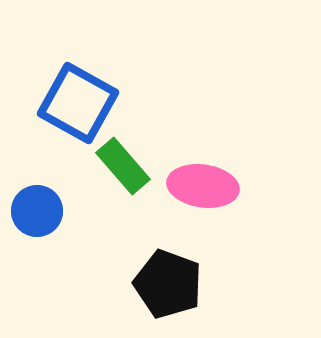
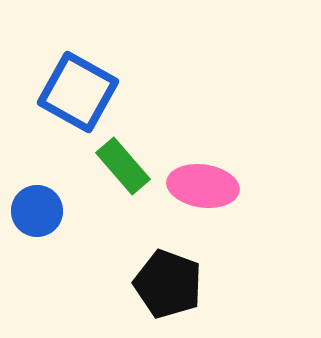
blue square: moved 11 px up
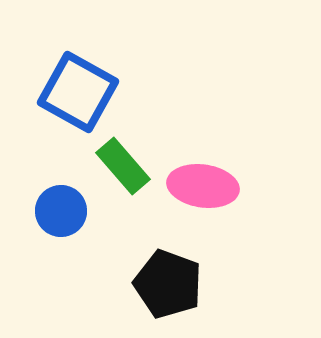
blue circle: moved 24 px right
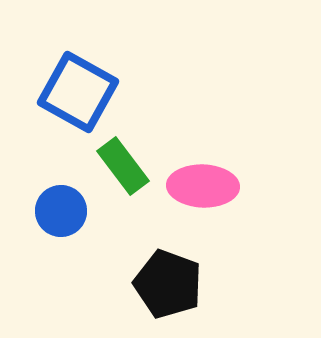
green rectangle: rotated 4 degrees clockwise
pink ellipse: rotated 6 degrees counterclockwise
